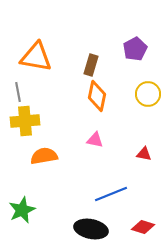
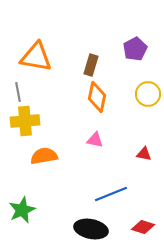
orange diamond: moved 1 px down
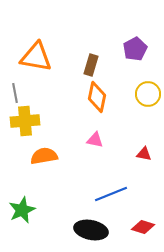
gray line: moved 3 px left, 1 px down
black ellipse: moved 1 px down
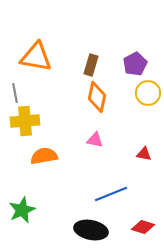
purple pentagon: moved 15 px down
yellow circle: moved 1 px up
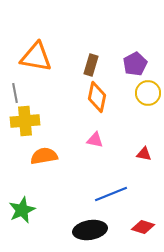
black ellipse: moved 1 px left; rotated 20 degrees counterclockwise
